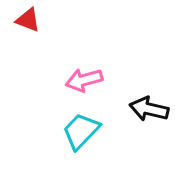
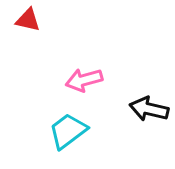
red triangle: rotated 8 degrees counterclockwise
cyan trapezoid: moved 13 px left; rotated 9 degrees clockwise
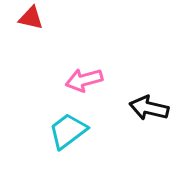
red triangle: moved 3 px right, 2 px up
black arrow: moved 1 px up
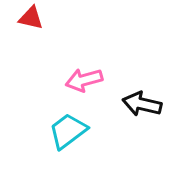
black arrow: moved 7 px left, 4 px up
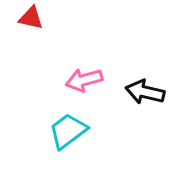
black arrow: moved 3 px right, 12 px up
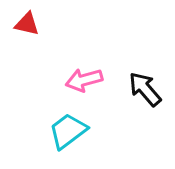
red triangle: moved 4 px left, 6 px down
black arrow: moved 3 px up; rotated 36 degrees clockwise
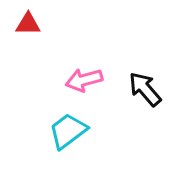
red triangle: moved 1 px right; rotated 12 degrees counterclockwise
